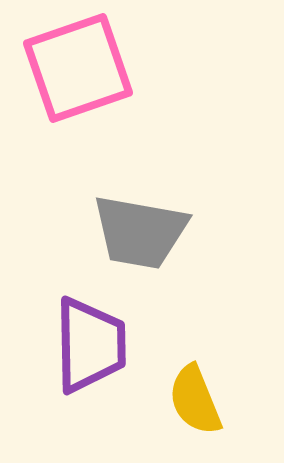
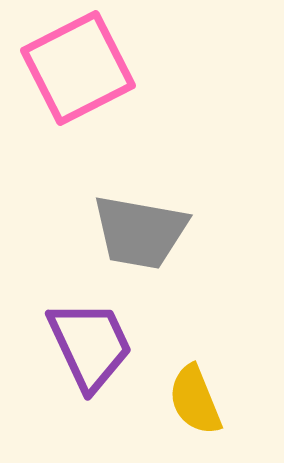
pink square: rotated 8 degrees counterclockwise
purple trapezoid: rotated 24 degrees counterclockwise
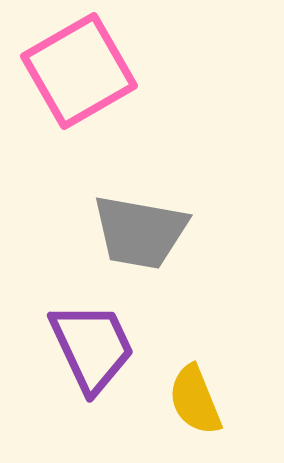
pink square: moved 1 px right, 3 px down; rotated 3 degrees counterclockwise
purple trapezoid: moved 2 px right, 2 px down
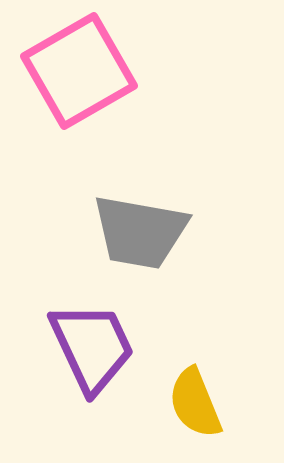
yellow semicircle: moved 3 px down
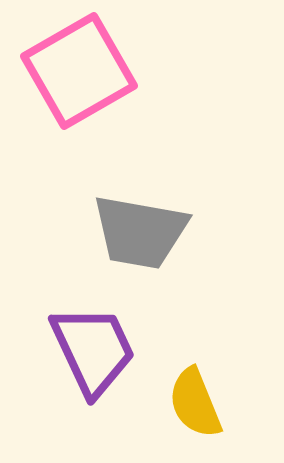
purple trapezoid: moved 1 px right, 3 px down
